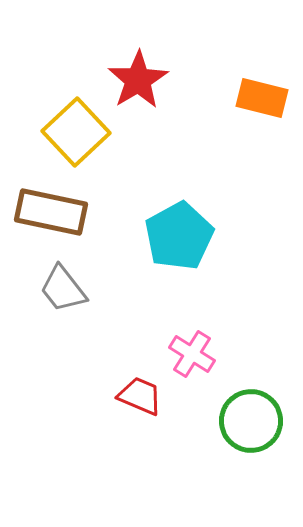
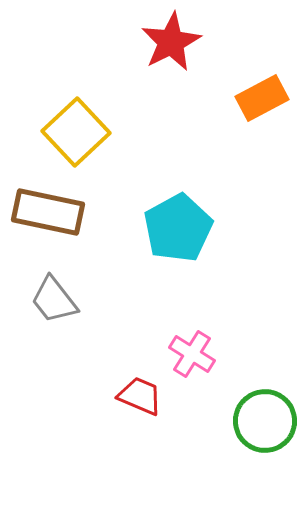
red star: moved 33 px right, 38 px up; rotated 4 degrees clockwise
orange rectangle: rotated 42 degrees counterclockwise
brown rectangle: moved 3 px left
cyan pentagon: moved 1 px left, 8 px up
gray trapezoid: moved 9 px left, 11 px down
green circle: moved 14 px right
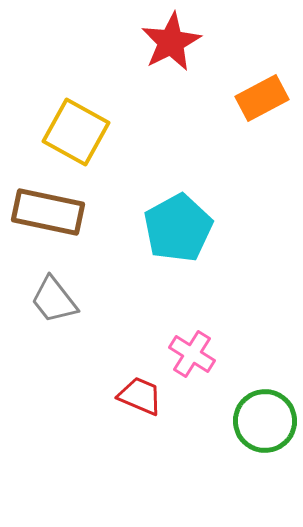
yellow square: rotated 18 degrees counterclockwise
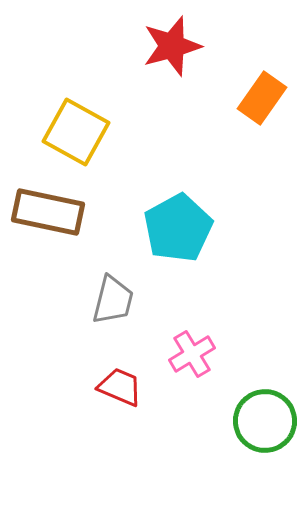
red star: moved 1 px right, 4 px down; rotated 12 degrees clockwise
orange rectangle: rotated 27 degrees counterclockwise
gray trapezoid: moved 59 px right; rotated 128 degrees counterclockwise
pink cross: rotated 27 degrees clockwise
red trapezoid: moved 20 px left, 9 px up
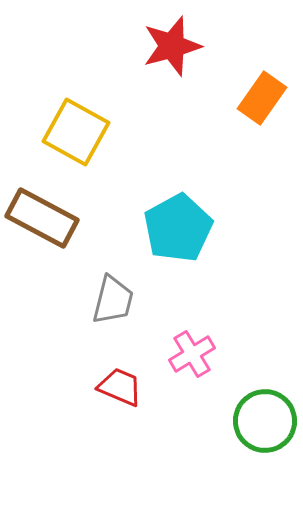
brown rectangle: moved 6 px left, 6 px down; rotated 16 degrees clockwise
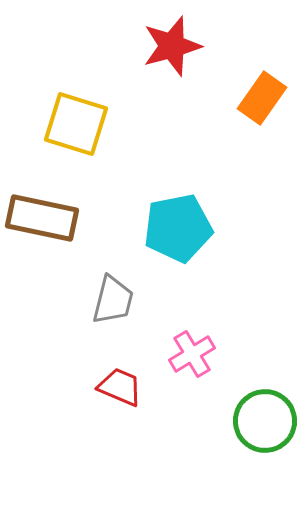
yellow square: moved 8 px up; rotated 12 degrees counterclockwise
brown rectangle: rotated 16 degrees counterclockwise
cyan pentagon: rotated 18 degrees clockwise
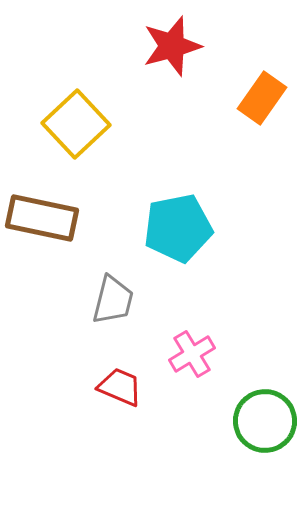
yellow square: rotated 30 degrees clockwise
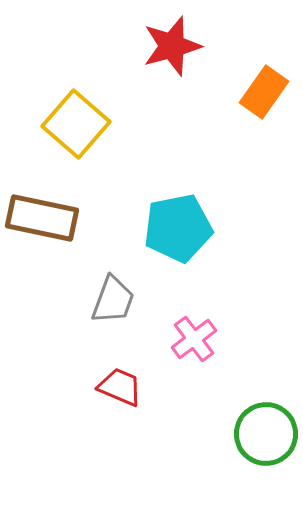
orange rectangle: moved 2 px right, 6 px up
yellow square: rotated 6 degrees counterclockwise
gray trapezoid: rotated 6 degrees clockwise
pink cross: moved 2 px right, 15 px up; rotated 6 degrees counterclockwise
green circle: moved 1 px right, 13 px down
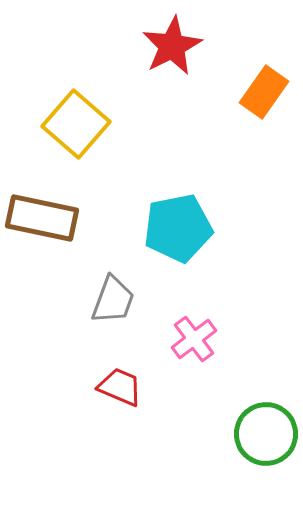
red star: rotated 12 degrees counterclockwise
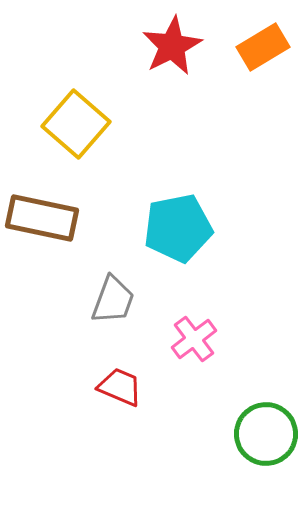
orange rectangle: moved 1 px left, 45 px up; rotated 24 degrees clockwise
